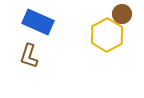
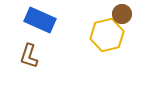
blue rectangle: moved 2 px right, 2 px up
yellow hexagon: rotated 16 degrees clockwise
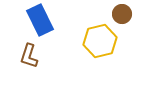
blue rectangle: rotated 40 degrees clockwise
yellow hexagon: moved 7 px left, 6 px down
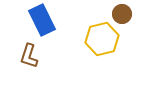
blue rectangle: moved 2 px right
yellow hexagon: moved 2 px right, 2 px up
